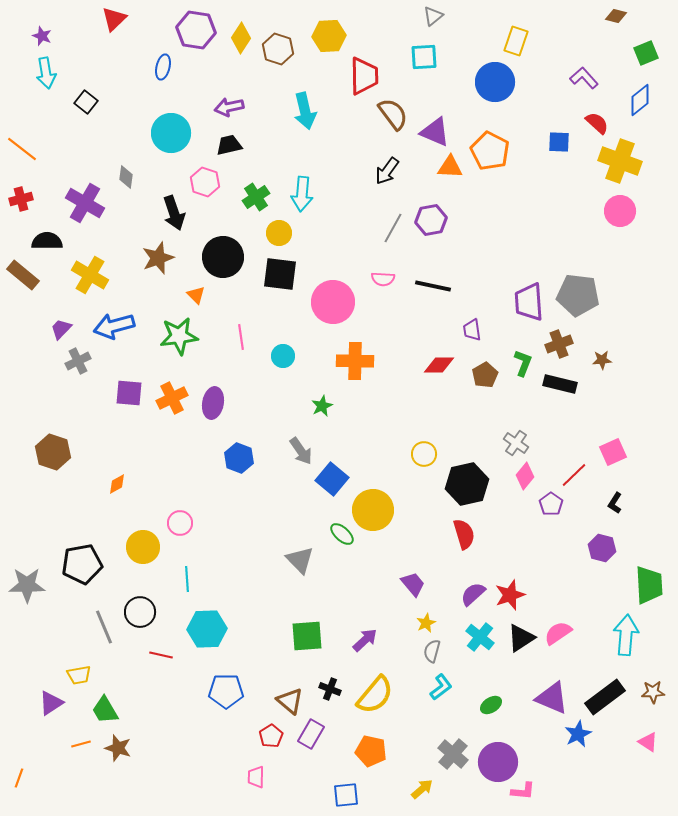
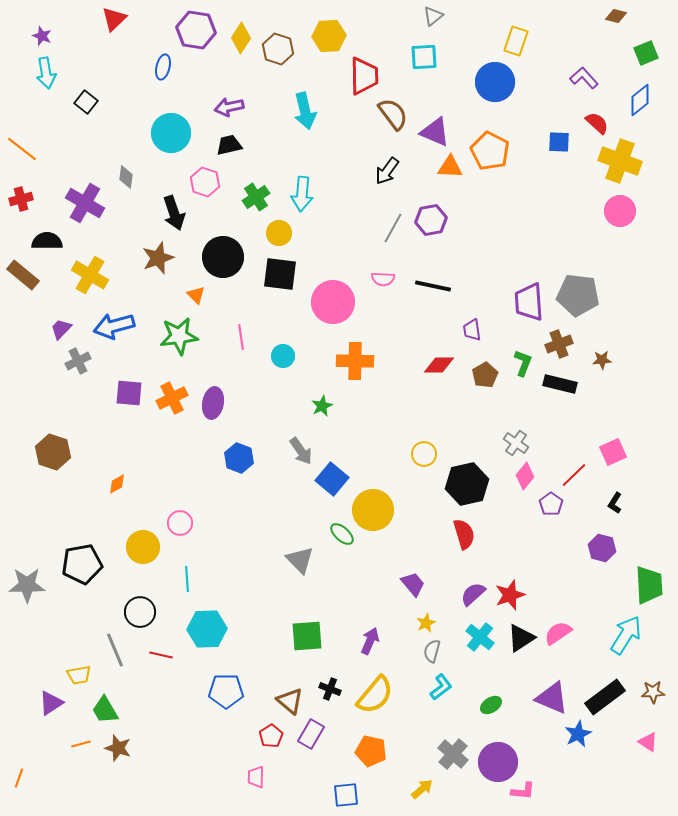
gray line at (104, 627): moved 11 px right, 23 px down
cyan arrow at (626, 635): rotated 27 degrees clockwise
purple arrow at (365, 640): moved 5 px right, 1 px down; rotated 24 degrees counterclockwise
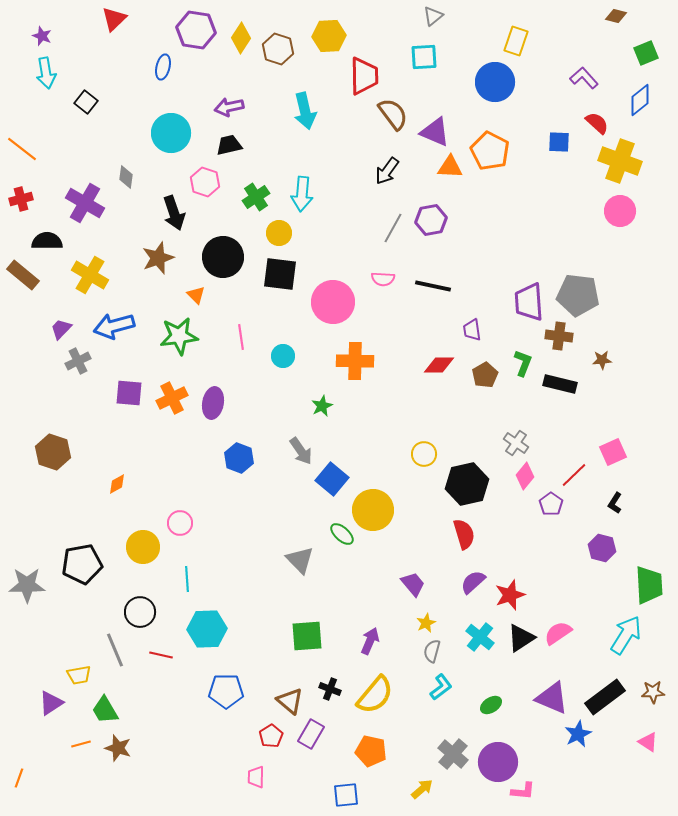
brown cross at (559, 344): moved 8 px up; rotated 28 degrees clockwise
purple semicircle at (473, 594): moved 12 px up
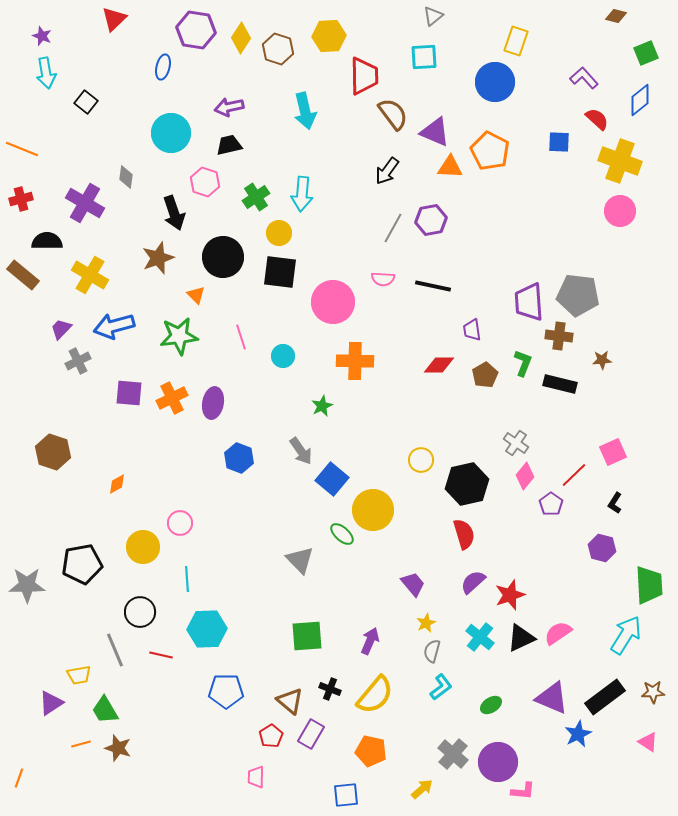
red semicircle at (597, 123): moved 4 px up
orange line at (22, 149): rotated 16 degrees counterclockwise
black square at (280, 274): moved 2 px up
pink line at (241, 337): rotated 10 degrees counterclockwise
yellow circle at (424, 454): moved 3 px left, 6 px down
black triangle at (521, 638): rotated 8 degrees clockwise
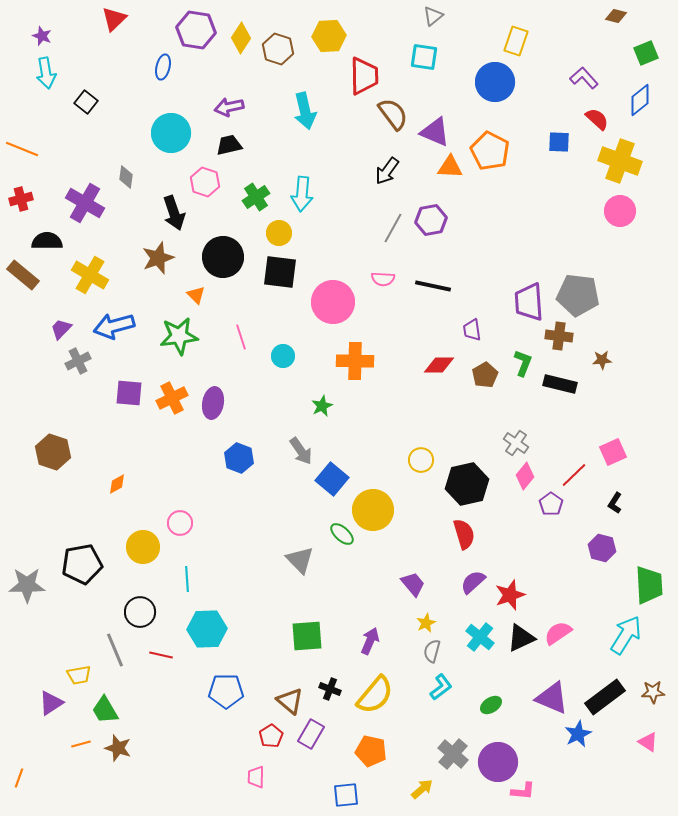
cyan square at (424, 57): rotated 12 degrees clockwise
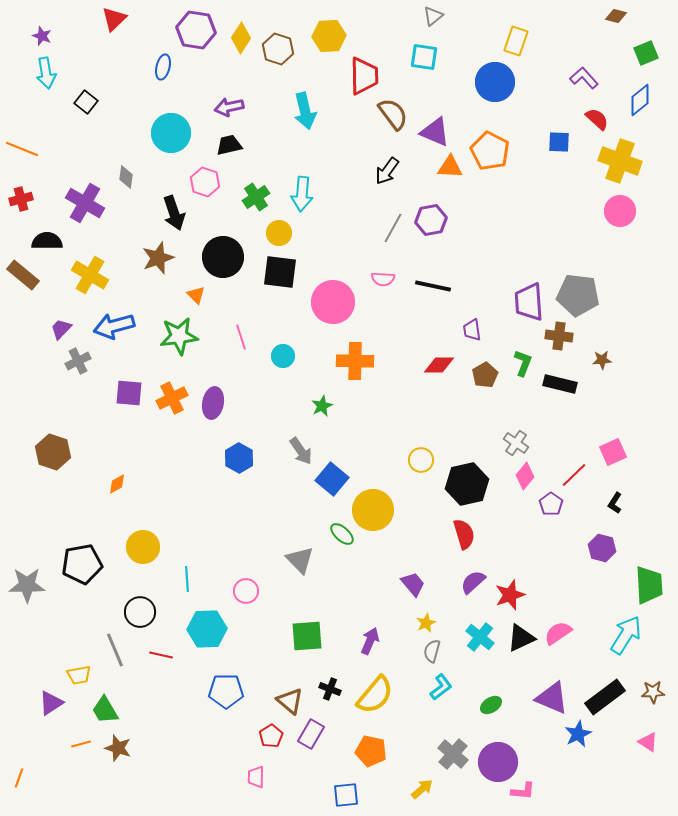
blue hexagon at (239, 458): rotated 8 degrees clockwise
pink circle at (180, 523): moved 66 px right, 68 px down
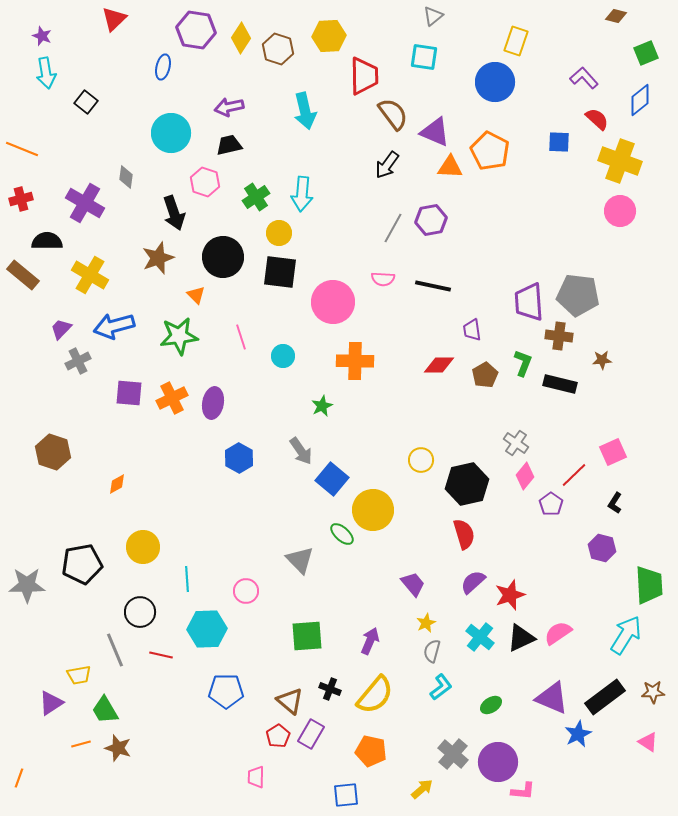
black arrow at (387, 171): moved 6 px up
red pentagon at (271, 736): moved 7 px right
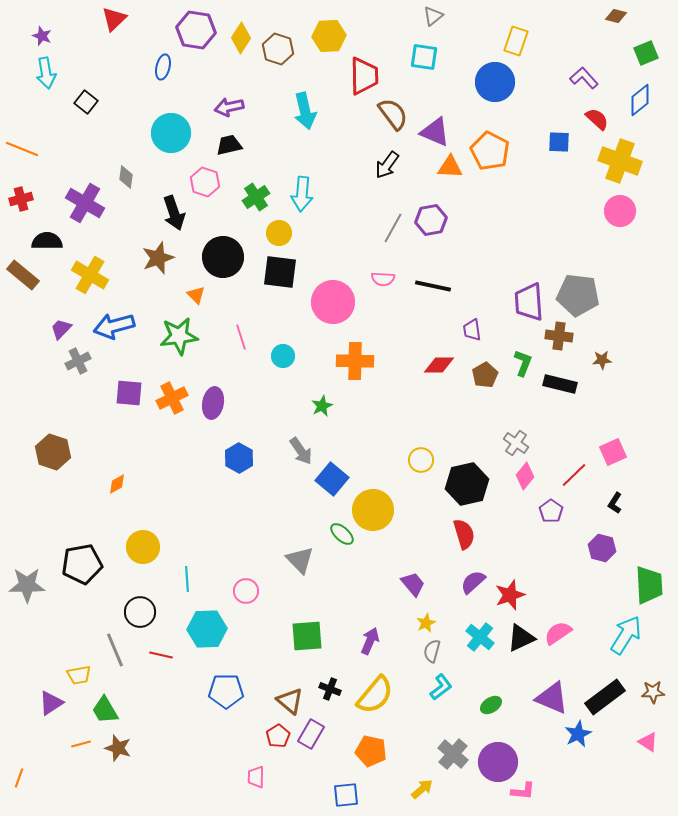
purple pentagon at (551, 504): moved 7 px down
